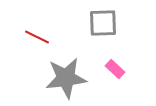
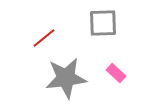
red line: moved 7 px right, 1 px down; rotated 65 degrees counterclockwise
pink rectangle: moved 1 px right, 4 px down
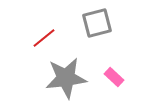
gray square: moved 6 px left; rotated 12 degrees counterclockwise
pink rectangle: moved 2 px left, 4 px down
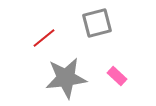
pink rectangle: moved 3 px right, 1 px up
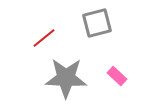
gray star: rotated 9 degrees clockwise
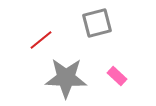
red line: moved 3 px left, 2 px down
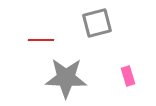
red line: rotated 40 degrees clockwise
pink rectangle: moved 11 px right; rotated 30 degrees clockwise
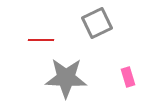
gray square: rotated 12 degrees counterclockwise
pink rectangle: moved 1 px down
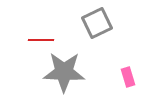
gray star: moved 2 px left, 6 px up
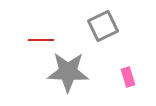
gray square: moved 6 px right, 3 px down
gray star: moved 4 px right
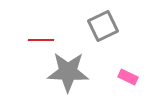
pink rectangle: rotated 48 degrees counterclockwise
